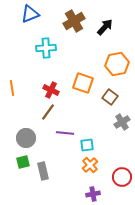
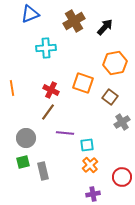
orange hexagon: moved 2 px left, 1 px up
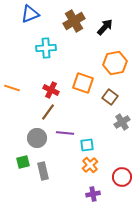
orange line: rotated 63 degrees counterclockwise
gray circle: moved 11 px right
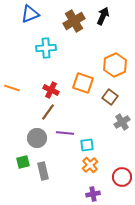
black arrow: moved 2 px left, 11 px up; rotated 18 degrees counterclockwise
orange hexagon: moved 2 px down; rotated 15 degrees counterclockwise
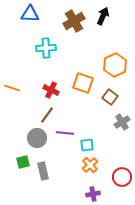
blue triangle: rotated 24 degrees clockwise
brown line: moved 1 px left, 3 px down
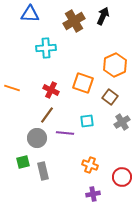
cyan square: moved 24 px up
orange cross: rotated 28 degrees counterclockwise
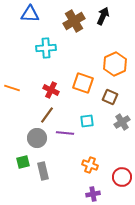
orange hexagon: moved 1 px up
brown square: rotated 14 degrees counterclockwise
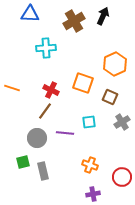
brown line: moved 2 px left, 4 px up
cyan square: moved 2 px right, 1 px down
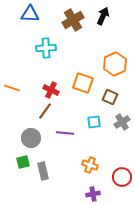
brown cross: moved 1 px left, 1 px up
cyan square: moved 5 px right
gray circle: moved 6 px left
